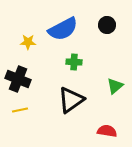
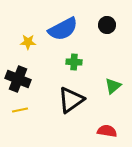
green triangle: moved 2 px left
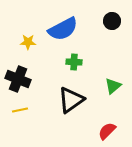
black circle: moved 5 px right, 4 px up
red semicircle: rotated 54 degrees counterclockwise
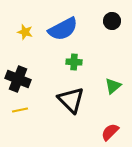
yellow star: moved 3 px left, 10 px up; rotated 14 degrees clockwise
black triangle: rotated 40 degrees counterclockwise
red semicircle: moved 3 px right, 1 px down
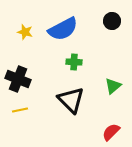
red semicircle: moved 1 px right
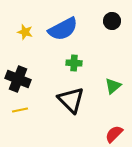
green cross: moved 1 px down
red semicircle: moved 3 px right, 2 px down
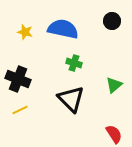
blue semicircle: rotated 140 degrees counterclockwise
green cross: rotated 14 degrees clockwise
green triangle: moved 1 px right, 1 px up
black triangle: moved 1 px up
yellow line: rotated 14 degrees counterclockwise
red semicircle: rotated 102 degrees clockwise
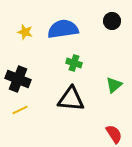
blue semicircle: rotated 20 degrees counterclockwise
black triangle: rotated 40 degrees counterclockwise
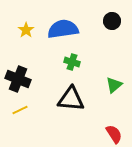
yellow star: moved 1 px right, 2 px up; rotated 21 degrees clockwise
green cross: moved 2 px left, 1 px up
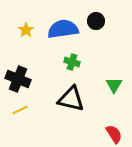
black circle: moved 16 px left
green triangle: rotated 18 degrees counterclockwise
black triangle: rotated 8 degrees clockwise
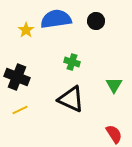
blue semicircle: moved 7 px left, 10 px up
black cross: moved 1 px left, 2 px up
black triangle: rotated 12 degrees clockwise
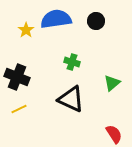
green triangle: moved 2 px left, 2 px up; rotated 18 degrees clockwise
yellow line: moved 1 px left, 1 px up
